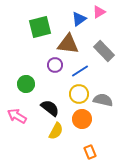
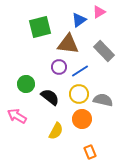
blue triangle: moved 1 px down
purple circle: moved 4 px right, 2 px down
black semicircle: moved 11 px up
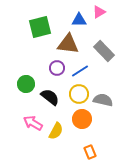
blue triangle: rotated 35 degrees clockwise
purple circle: moved 2 px left, 1 px down
pink arrow: moved 16 px right, 7 px down
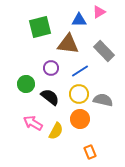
purple circle: moved 6 px left
orange circle: moved 2 px left
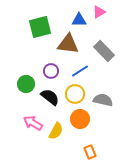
purple circle: moved 3 px down
yellow circle: moved 4 px left
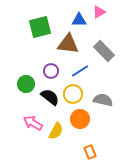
yellow circle: moved 2 px left
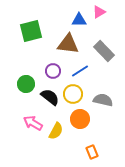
green square: moved 9 px left, 4 px down
purple circle: moved 2 px right
orange rectangle: moved 2 px right
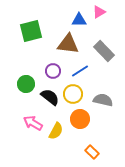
orange rectangle: rotated 24 degrees counterclockwise
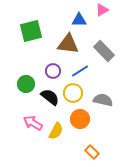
pink triangle: moved 3 px right, 2 px up
yellow circle: moved 1 px up
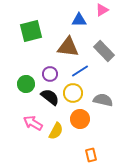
brown triangle: moved 3 px down
purple circle: moved 3 px left, 3 px down
orange rectangle: moved 1 px left, 3 px down; rotated 32 degrees clockwise
